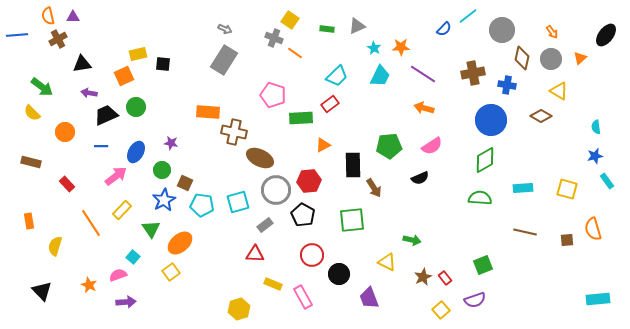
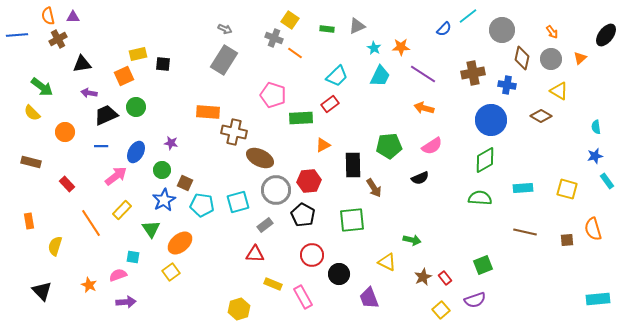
cyan square at (133, 257): rotated 32 degrees counterclockwise
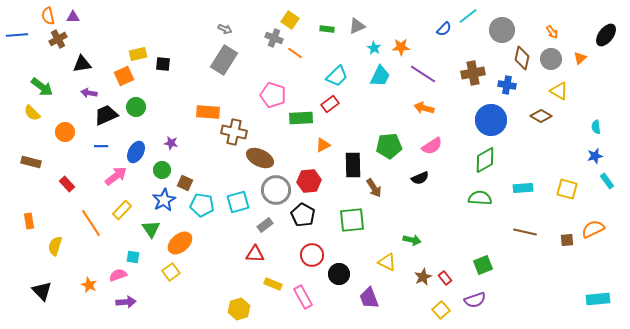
orange semicircle at (593, 229): rotated 80 degrees clockwise
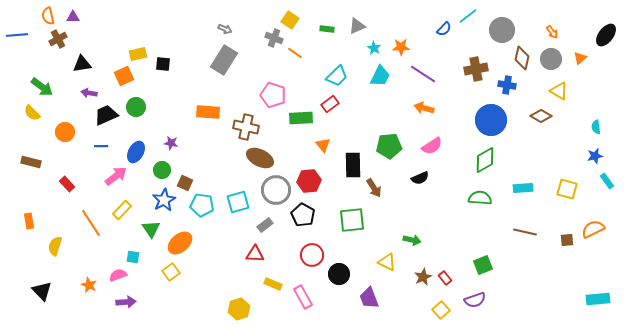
brown cross at (473, 73): moved 3 px right, 4 px up
brown cross at (234, 132): moved 12 px right, 5 px up
orange triangle at (323, 145): rotated 42 degrees counterclockwise
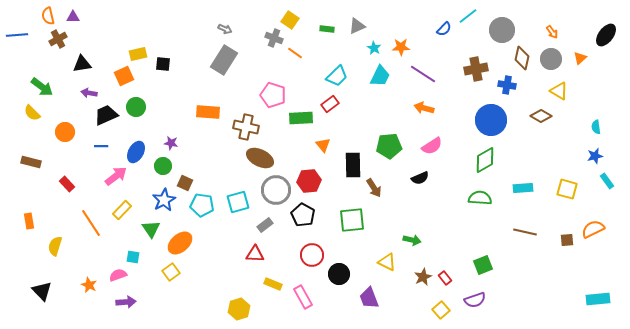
green circle at (162, 170): moved 1 px right, 4 px up
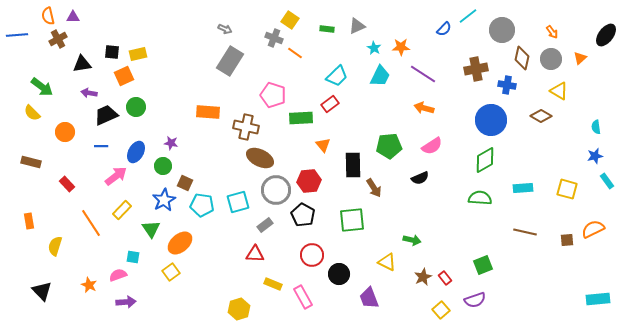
gray rectangle at (224, 60): moved 6 px right, 1 px down
black square at (163, 64): moved 51 px left, 12 px up
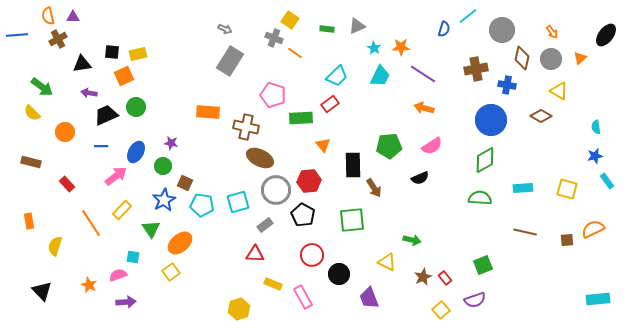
blue semicircle at (444, 29): rotated 28 degrees counterclockwise
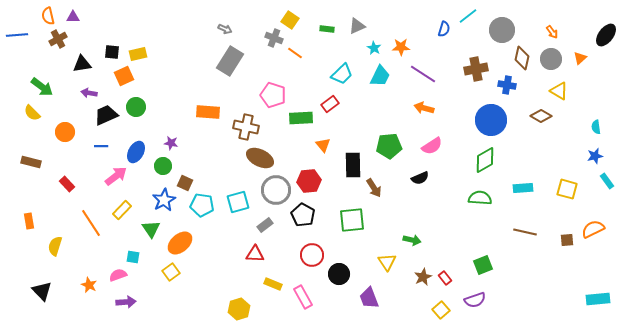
cyan trapezoid at (337, 76): moved 5 px right, 2 px up
yellow triangle at (387, 262): rotated 30 degrees clockwise
